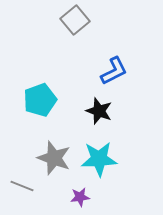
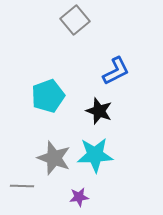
blue L-shape: moved 2 px right
cyan pentagon: moved 8 px right, 4 px up
cyan star: moved 4 px left, 4 px up
gray line: rotated 20 degrees counterclockwise
purple star: moved 1 px left
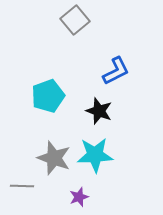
purple star: rotated 12 degrees counterclockwise
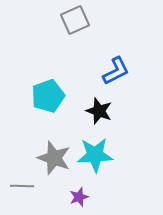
gray square: rotated 16 degrees clockwise
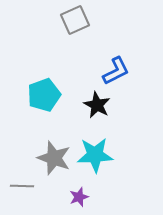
cyan pentagon: moved 4 px left, 1 px up
black star: moved 2 px left, 6 px up; rotated 8 degrees clockwise
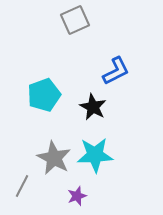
black star: moved 4 px left, 2 px down
gray star: rotated 8 degrees clockwise
gray line: rotated 65 degrees counterclockwise
purple star: moved 2 px left, 1 px up
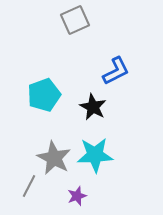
gray line: moved 7 px right
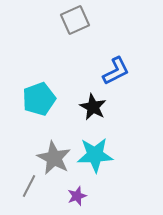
cyan pentagon: moved 5 px left, 4 px down
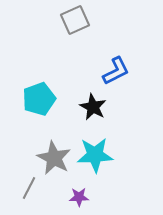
gray line: moved 2 px down
purple star: moved 2 px right, 1 px down; rotated 18 degrees clockwise
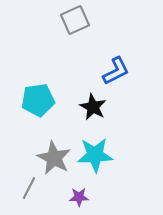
cyan pentagon: moved 1 px left, 1 px down; rotated 12 degrees clockwise
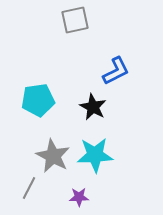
gray square: rotated 12 degrees clockwise
gray star: moved 1 px left, 2 px up
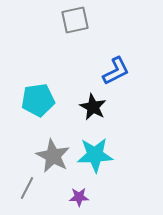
gray line: moved 2 px left
